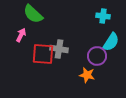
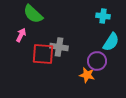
gray cross: moved 2 px up
purple circle: moved 5 px down
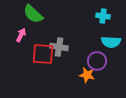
cyan semicircle: rotated 60 degrees clockwise
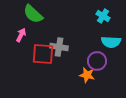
cyan cross: rotated 24 degrees clockwise
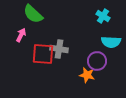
gray cross: moved 2 px down
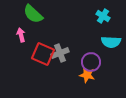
pink arrow: rotated 40 degrees counterclockwise
gray cross: moved 1 px right, 4 px down; rotated 30 degrees counterclockwise
red square: rotated 20 degrees clockwise
purple circle: moved 6 px left, 1 px down
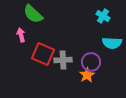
cyan semicircle: moved 1 px right, 1 px down
gray cross: moved 3 px right, 7 px down; rotated 18 degrees clockwise
orange star: rotated 28 degrees clockwise
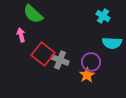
red square: rotated 15 degrees clockwise
gray cross: moved 3 px left; rotated 24 degrees clockwise
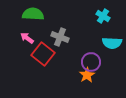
green semicircle: rotated 140 degrees clockwise
pink arrow: moved 6 px right, 3 px down; rotated 40 degrees counterclockwise
gray cross: moved 23 px up
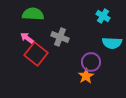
red square: moved 7 px left
orange star: moved 1 px left, 1 px down
